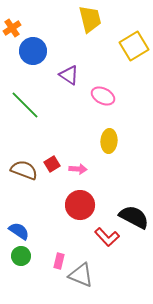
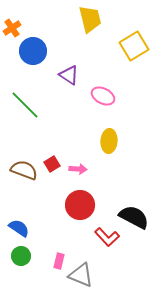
blue semicircle: moved 3 px up
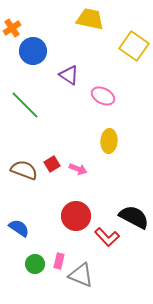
yellow trapezoid: rotated 64 degrees counterclockwise
yellow square: rotated 24 degrees counterclockwise
pink arrow: rotated 18 degrees clockwise
red circle: moved 4 px left, 11 px down
green circle: moved 14 px right, 8 px down
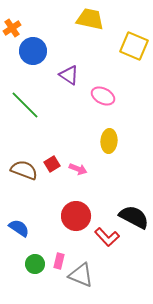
yellow square: rotated 12 degrees counterclockwise
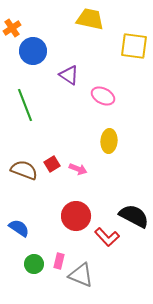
yellow square: rotated 16 degrees counterclockwise
green line: rotated 24 degrees clockwise
black semicircle: moved 1 px up
green circle: moved 1 px left
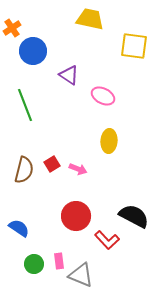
brown semicircle: rotated 84 degrees clockwise
red L-shape: moved 3 px down
pink rectangle: rotated 21 degrees counterclockwise
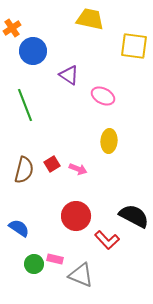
pink rectangle: moved 4 px left, 2 px up; rotated 70 degrees counterclockwise
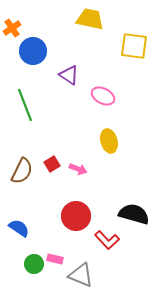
yellow ellipse: rotated 20 degrees counterclockwise
brown semicircle: moved 2 px left, 1 px down; rotated 12 degrees clockwise
black semicircle: moved 2 px up; rotated 12 degrees counterclockwise
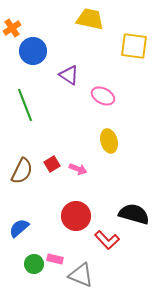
blue semicircle: rotated 75 degrees counterclockwise
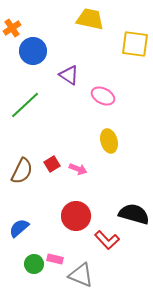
yellow square: moved 1 px right, 2 px up
green line: rotated 68 degrees clockwise
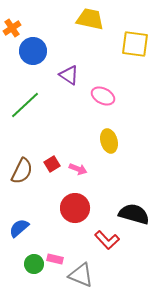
red circle: moved 1 px left, 8 px up
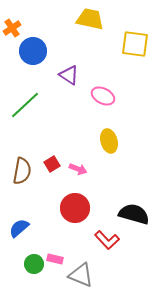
brown semicircle: rotated 16 degrees counterclockwise
